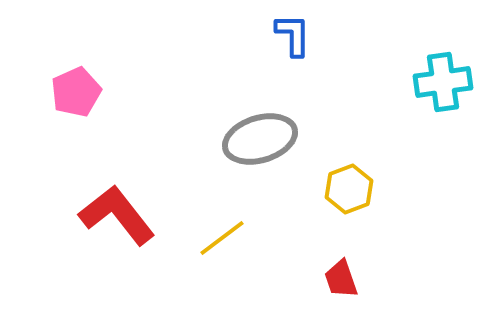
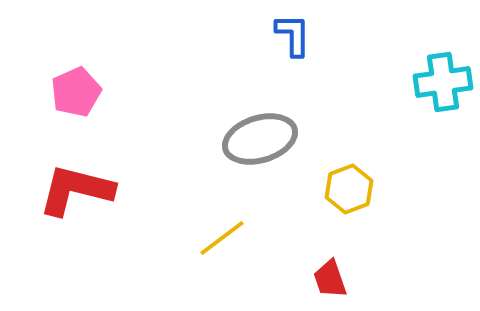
red L-shape: moved 41 px left, 25 px up; rotated 38 degrees counterclockwise
red trapezoid: moved 11 px left
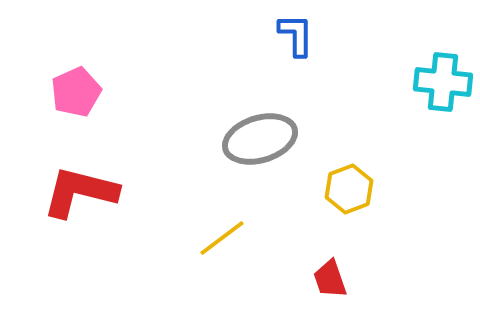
blue L-shape: moved 3 px right
cyan cross: rotated 14 degrees clockwise
red L-shape: moved 4 px right, 2 px down
